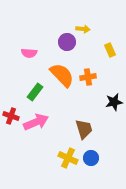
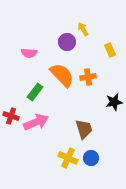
yellow arrow: rotated 128 degrees counterclockwise
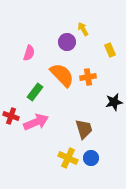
pink semicircle: rotated 77 degrees counterclockwise
